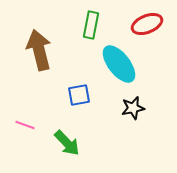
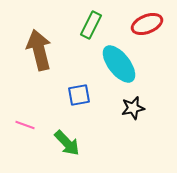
green rectangle: rotated 16 degrees clockwise
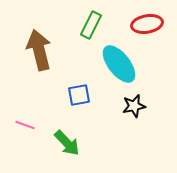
red ellipse: rotated 12 degrees clockwise
black star: moved 1 px right, 2 px up
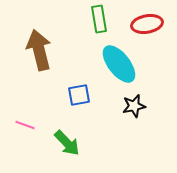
green rectangle: moved 8 px right, 6 px up; rotated 36 degrees counterclockwise
